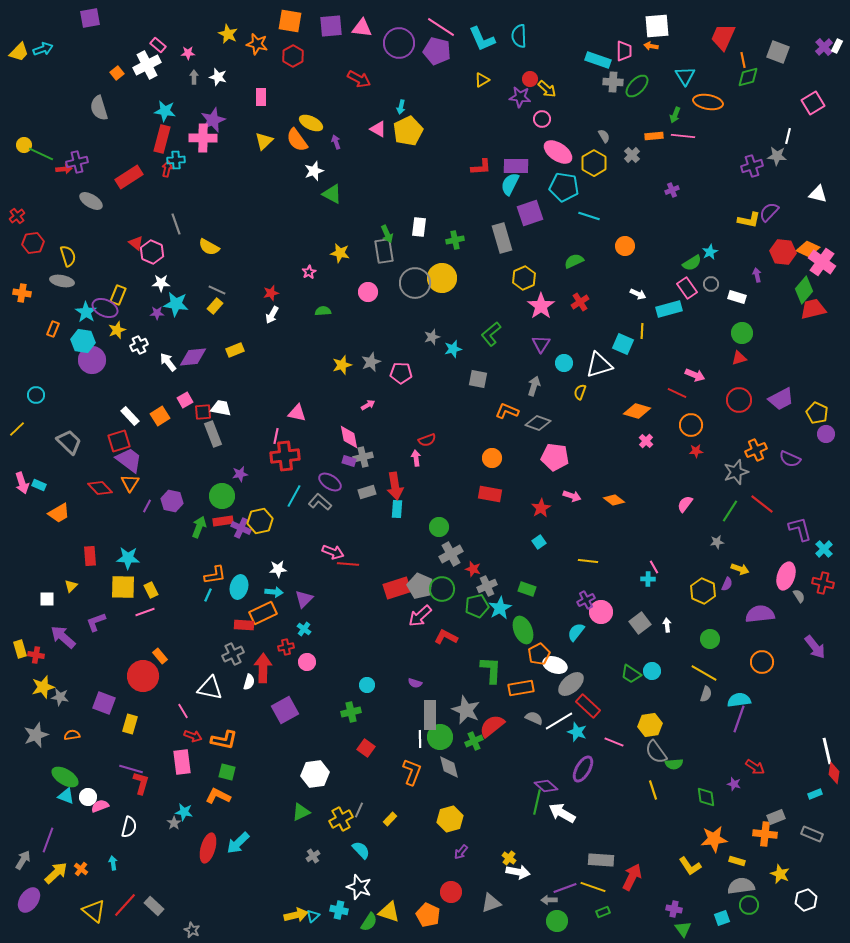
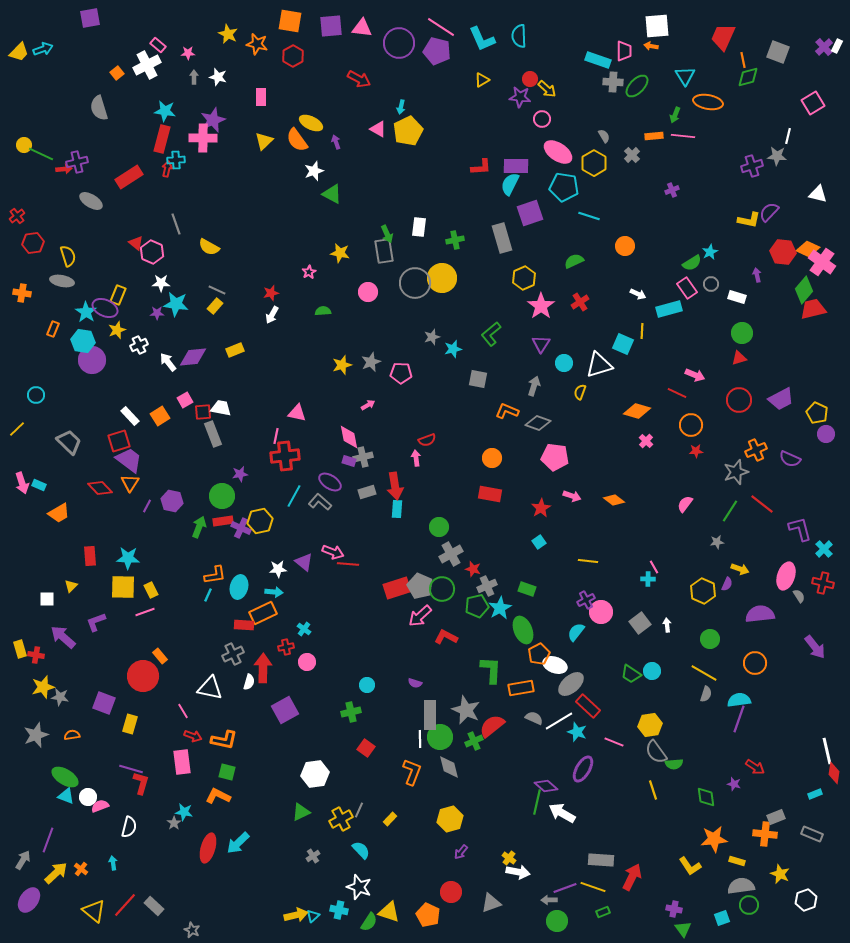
purple triangle at (304, 599): moved 37 px up; rotated 36 degrees counterclockwise
orange circle at (762, 662): moved 7 px left, 1 px down
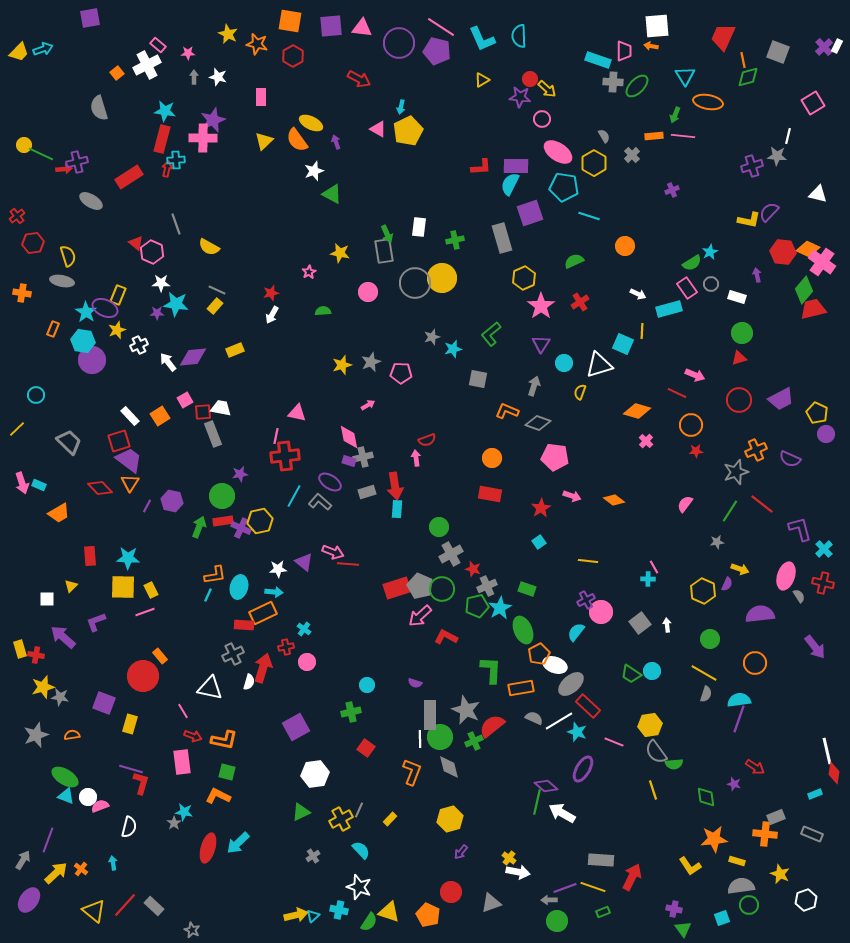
red arrow at (263, 668): rotated 16 degrees clockwise
purple square at (285, 710): moved 11 px right, 17 px down
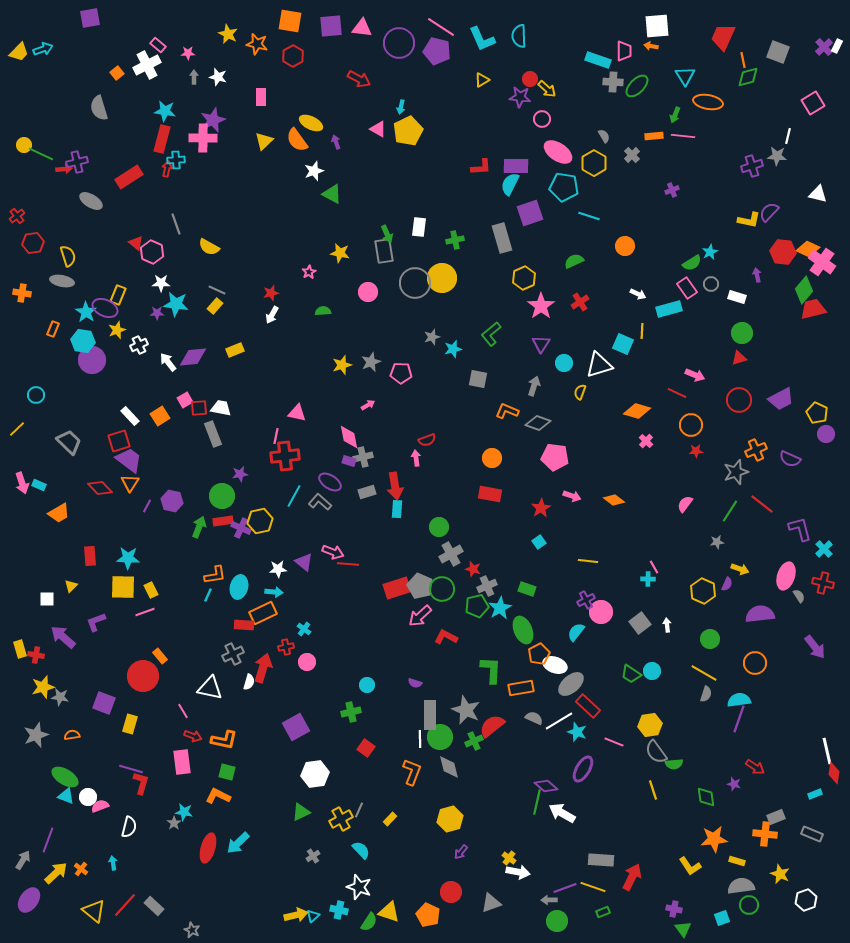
red square at (203, 412): moved 4 px left, 4 px up
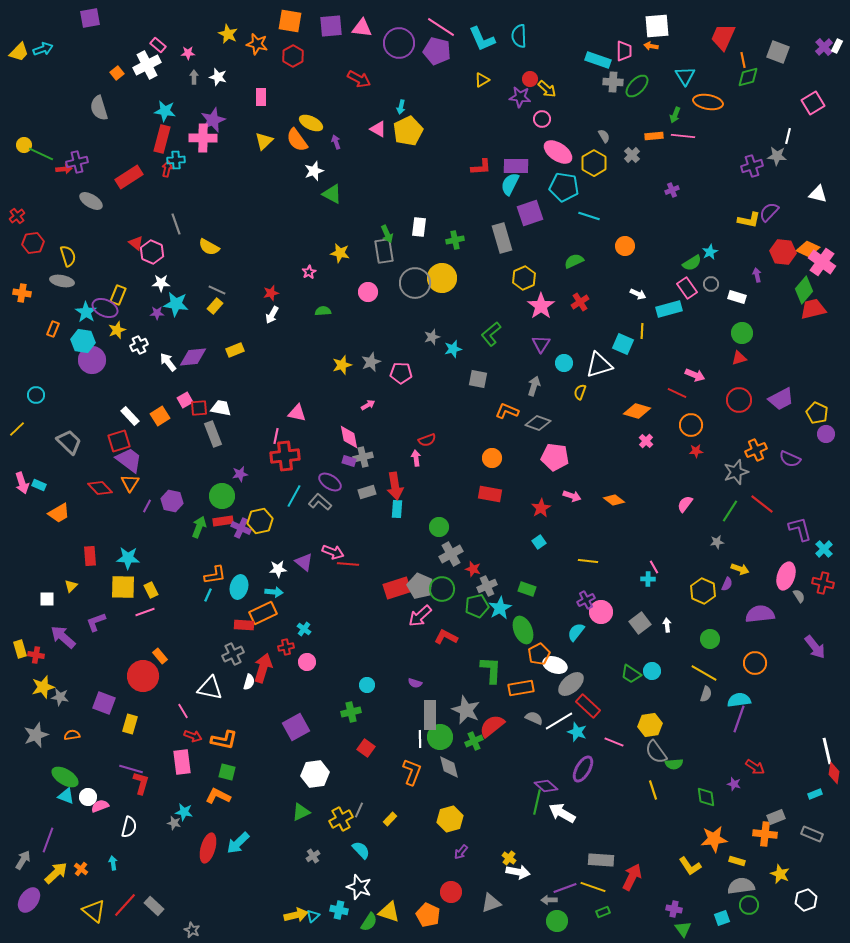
gray star at (174, 823): rotated 24 degrees counterclockwise
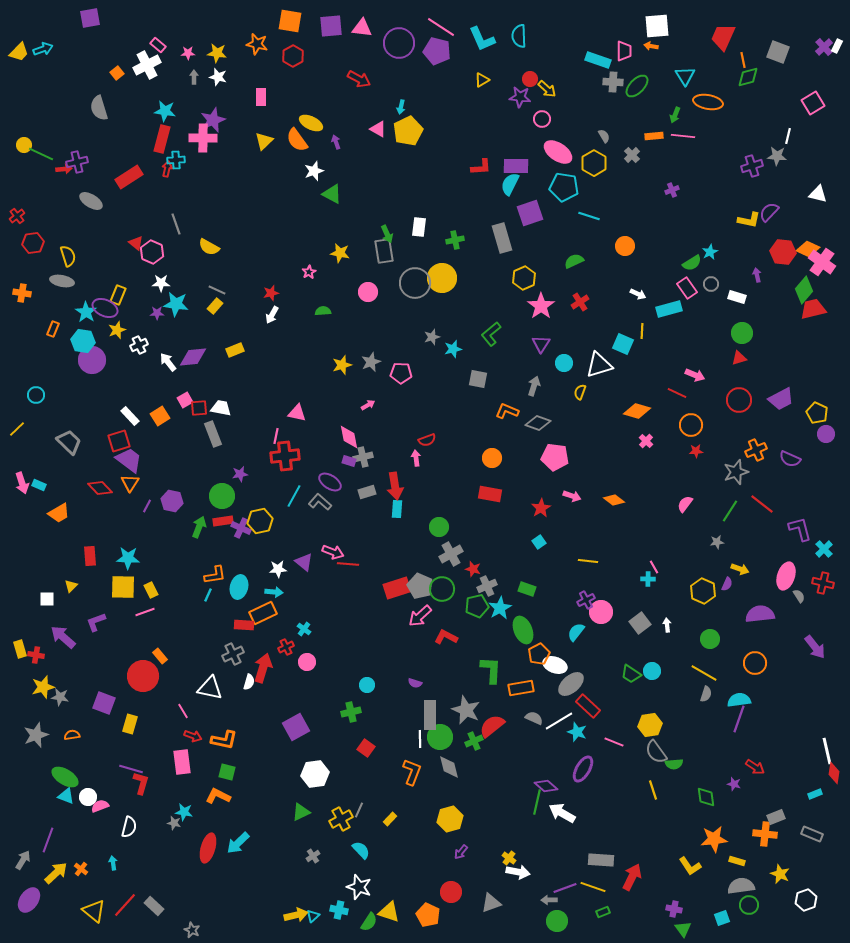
yellow star at (228, 34): moved 11 px left, 19 px down; rotated 18 degrees counterclockwise
red cross at (286, 647): rotated 14 degrees counterclockwise
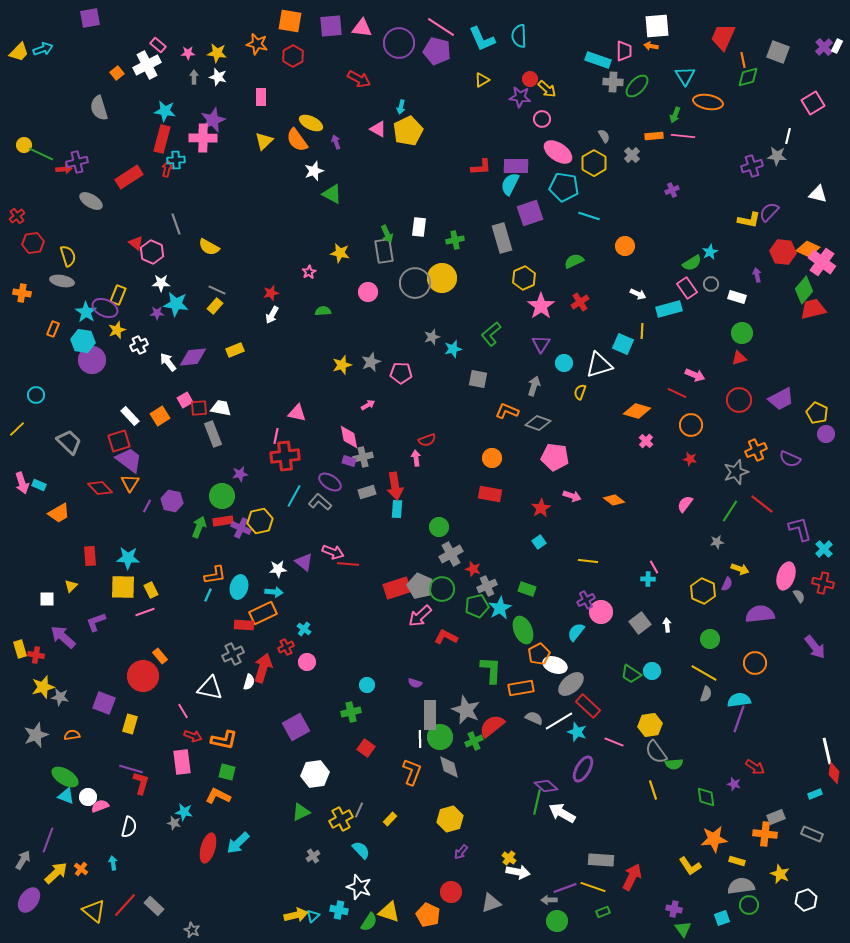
red star at (696, 451): moved 6 px left, 8 px down; rotated 16 degrees clockwise
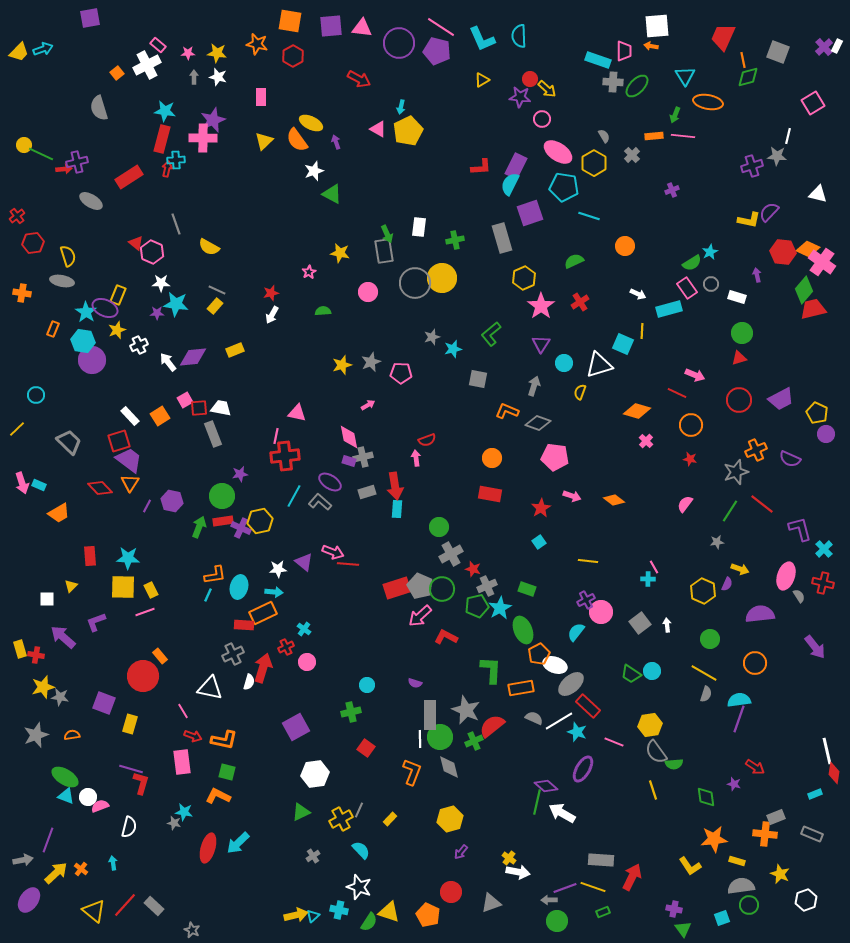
purple rectangle at (516, 166): rotated 65 degrees counterclockwise
gray arrow at (23, 860): rotated 48 degrees clockwise
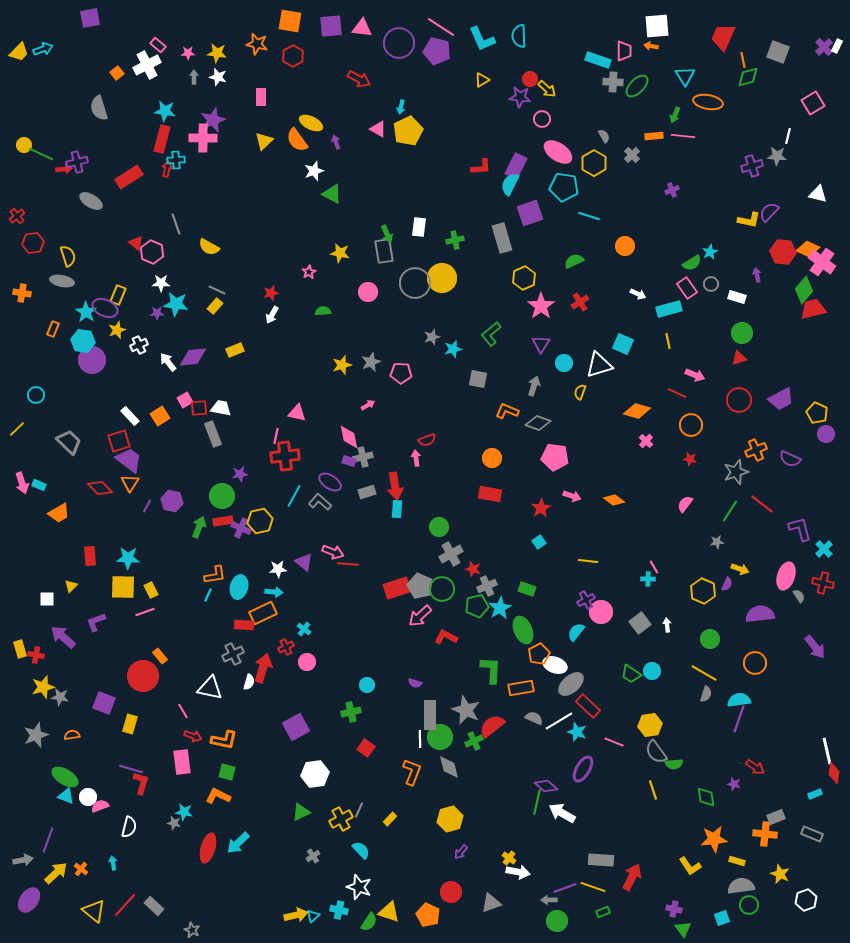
yellow line at (642, 331): moved 26 px right, 10 px down; rotated 14 degrees counterclockwise
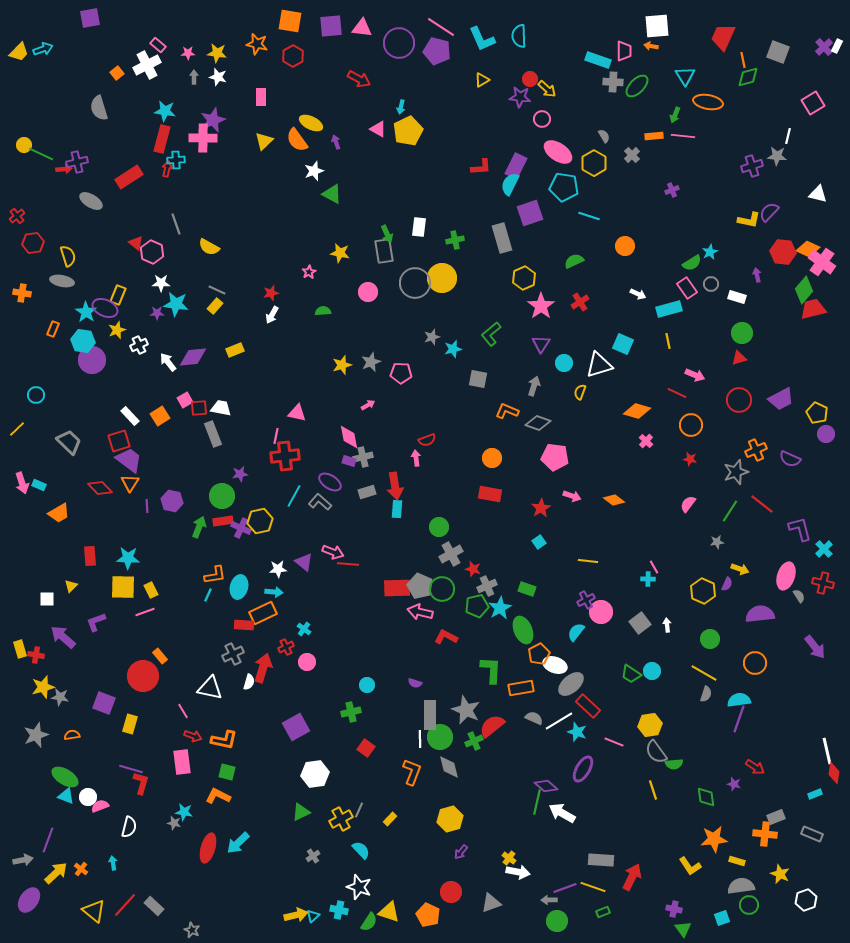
pink semicircle at (685, 504): moved 3 px right
purple line at (147, 506): rotated 32 degrees counterclockwise
red rectangle at (397, 588): rotated 16 degrees clockwise
pink arrow at (420, 616): moved 4 px up; rotated 55 degrees clockwise
